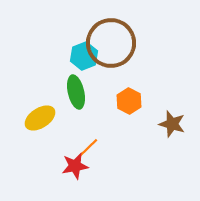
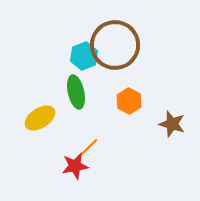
brown circle: moved 4 px right, 2 px down
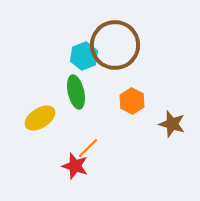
orange hexagon: moved 3 px right
red star: rotated 28 degrees clockwise
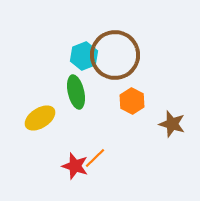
brown circle: moved 10 px down
orange line: moved 7 px right, 10 px down
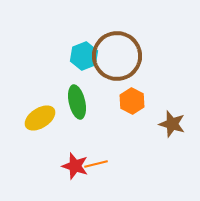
brown circle: moved 2 px right, 1 px down
green ellipse: moved 1 px right, 10 px down
orange line: moved 1 px right, 6 px down; rotated 30 degrees clockwise
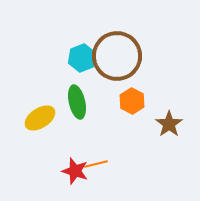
cyan hexagon: moved 2 px left, 2 px down
brown star: moved 3 px left; rotated 20 degrees clockwise
red star: moved 5 px down
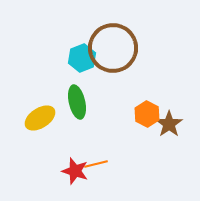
brown circle: moved 4 px left, 8 px up
orange hexagon: moved 15 px right, 13 px down
